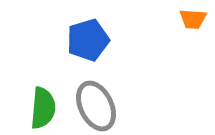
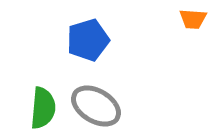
gray ellipse: rotated 33 degrees counterclockwise
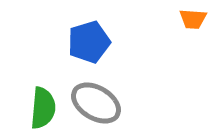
blue pentagon: moved 1 px right, 2 px down
gray ellipse: moved 3 px up
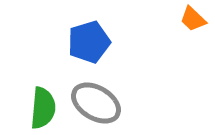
orange trapezoid: rotated 40 degrees clockwise
